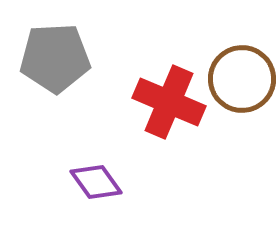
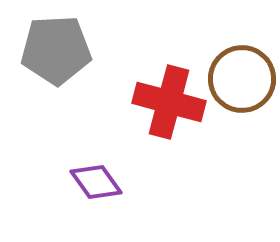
gray pentagon: moved 1 px right, 8 px up
red cross: rotated 8 degrees counterclockwise
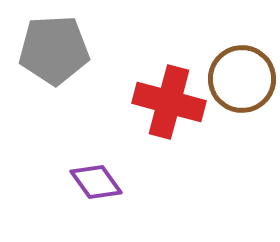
gray pentagon: moved 2 px left
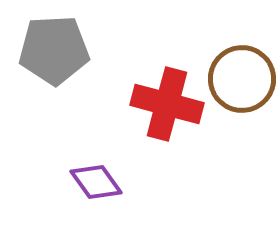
red cross: moved 2 px left, 2 px down
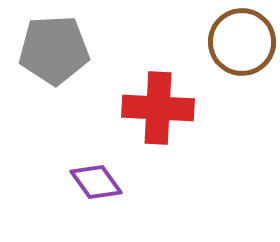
brown circle: moved 37 px up
red cross: moved 9 px left, 4 px down; rotated 12 degrees counterclockwise
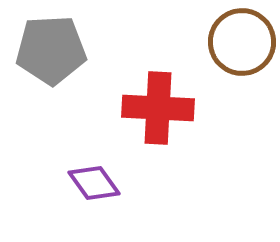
gray pentagon: moved 3 px left
purple diamond: moved 2 px left, 1 px down
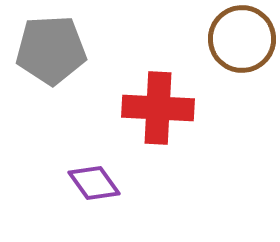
brown circle: moved 3 px up
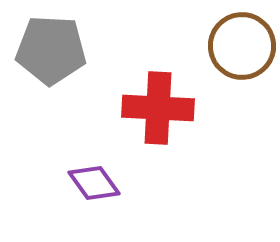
brown circle: moved 7 px down
gray pentagon: rotated 6 degrees clockwise
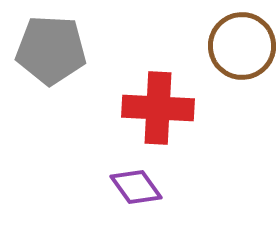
purple diamond: moved 42 px right, 4 px down
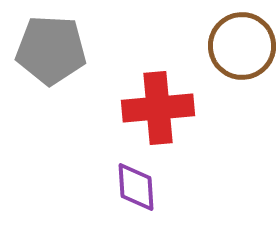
red cross: rotated 8 degrees counterclockwise
purple diamond: rotated 32 degrees clockwise
